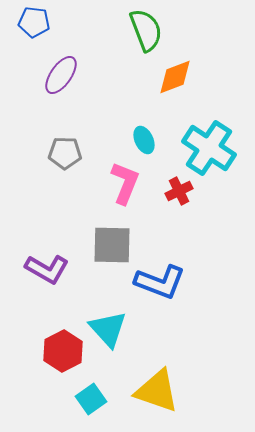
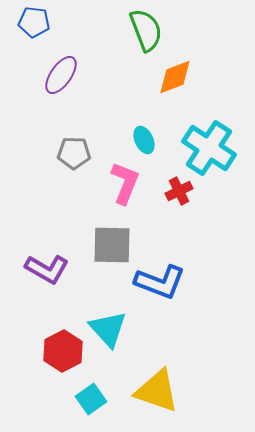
gray pentagon: moved 9 px right
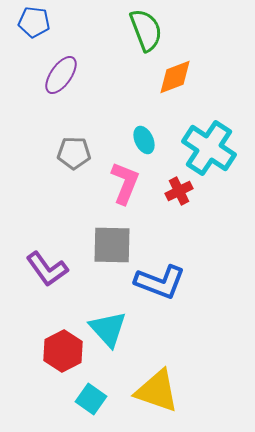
purple L-shape: rotated 24 degrees clockwise
cyan square: rotated 20 degrees counterclockwise
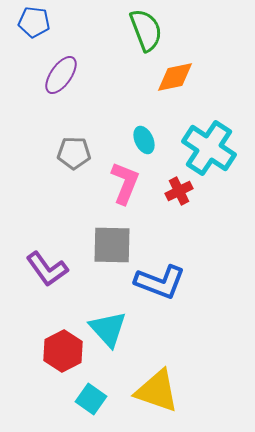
orange diamond: rotated 9 degrees clockwise
